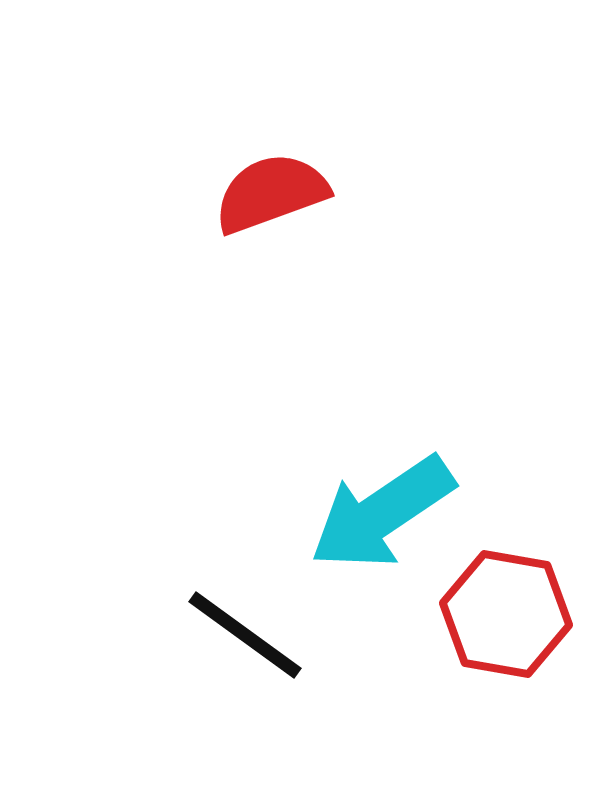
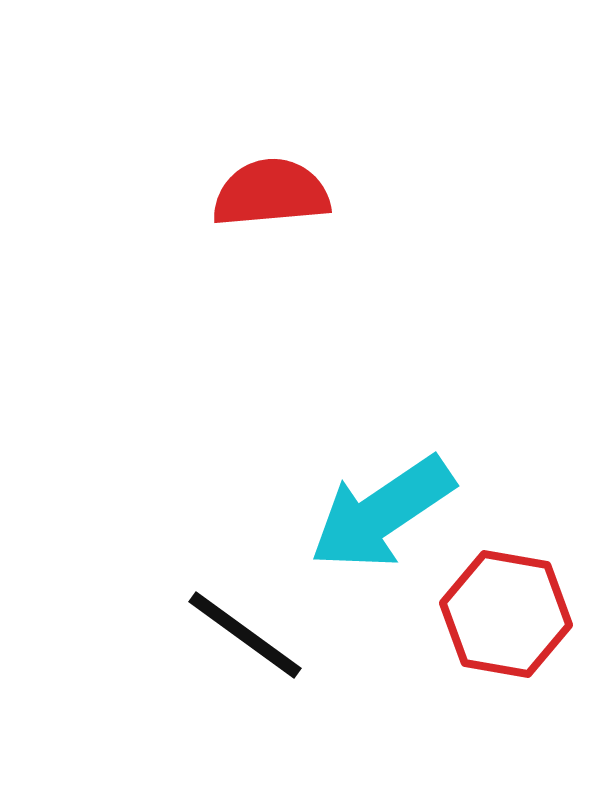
red semicircle: rotated 15 degrees clockwise
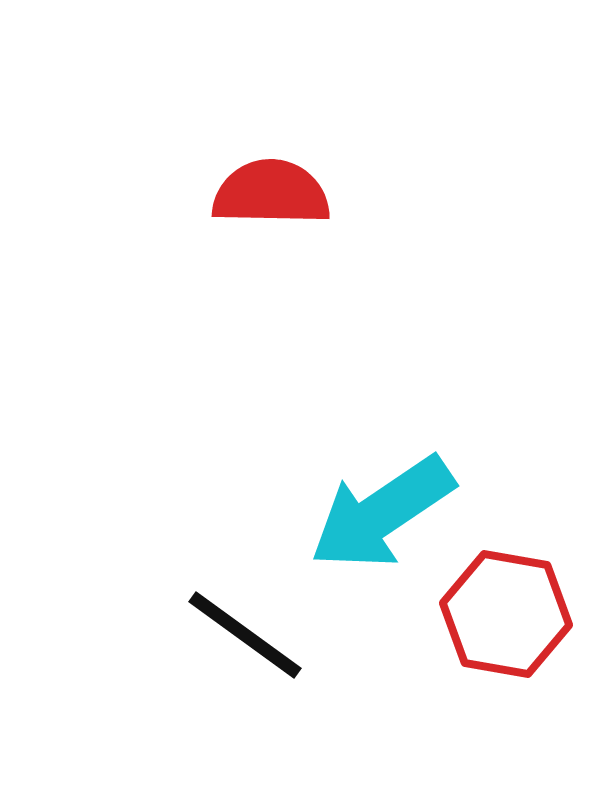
red semicircle: rotated 6 degrees clockwise
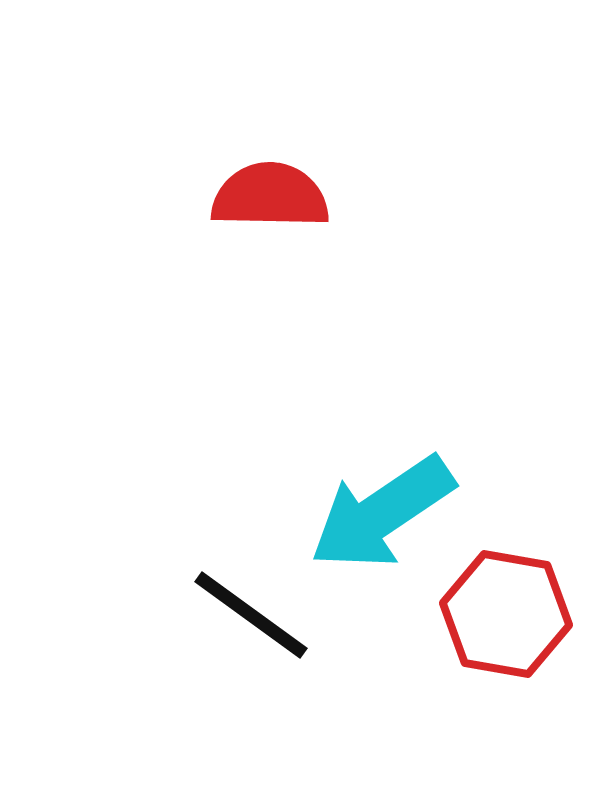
red semicircle: moved 1 px left, 3 px down
black line: moved 6 px right, 20 px up
